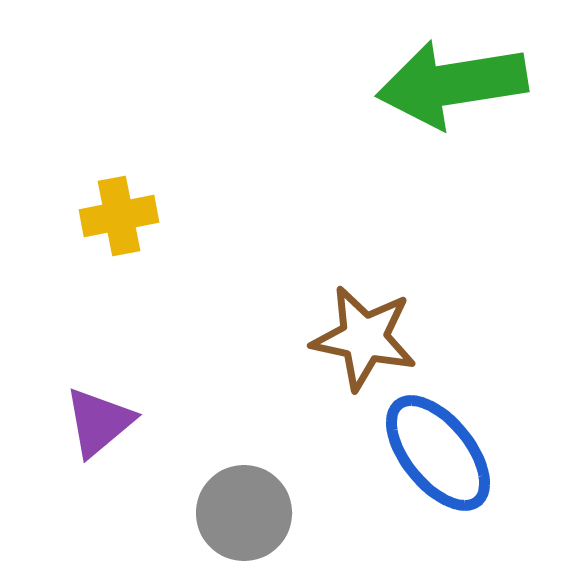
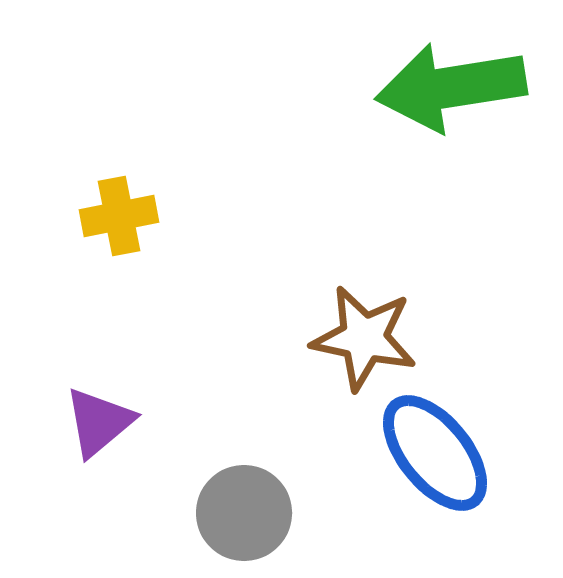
green arrow: moved 1 px left, 3 px down
blue ellipse: moved 3 px left
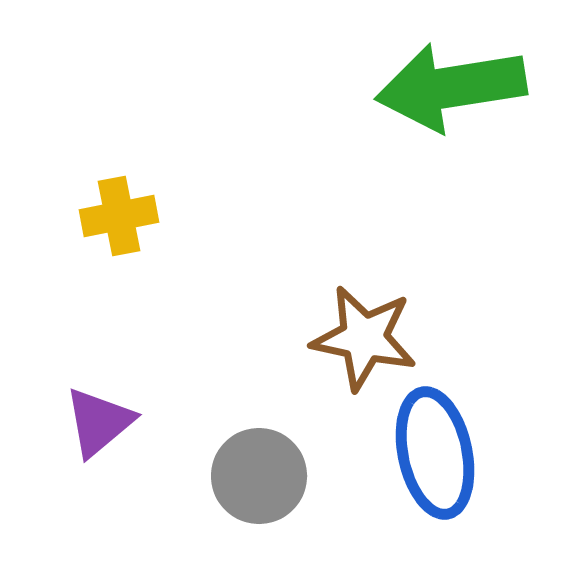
blue ellipse: rotated 27 degrees clockwise
gray circle: moved 15 px right, 37 px up
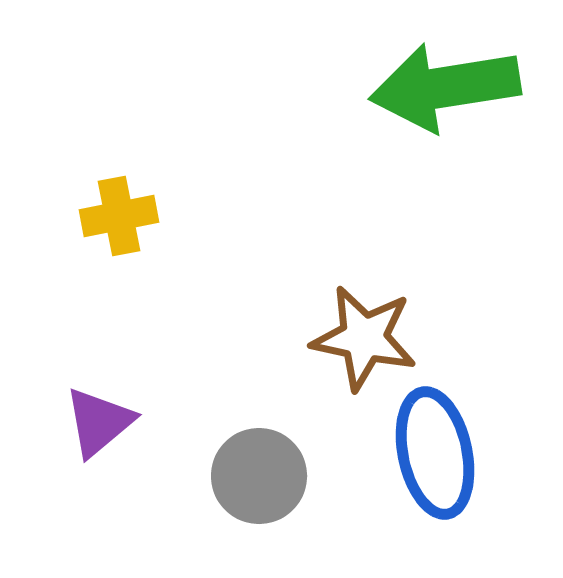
green arrow: moved 6 px left
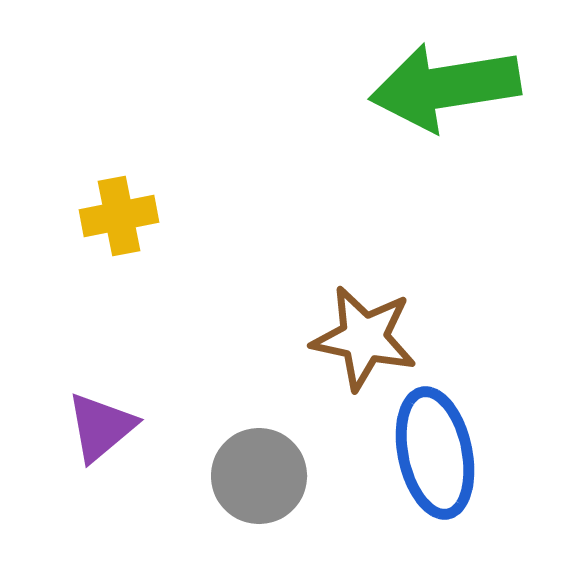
purple triangle: moved 2 px right, 5 px down
